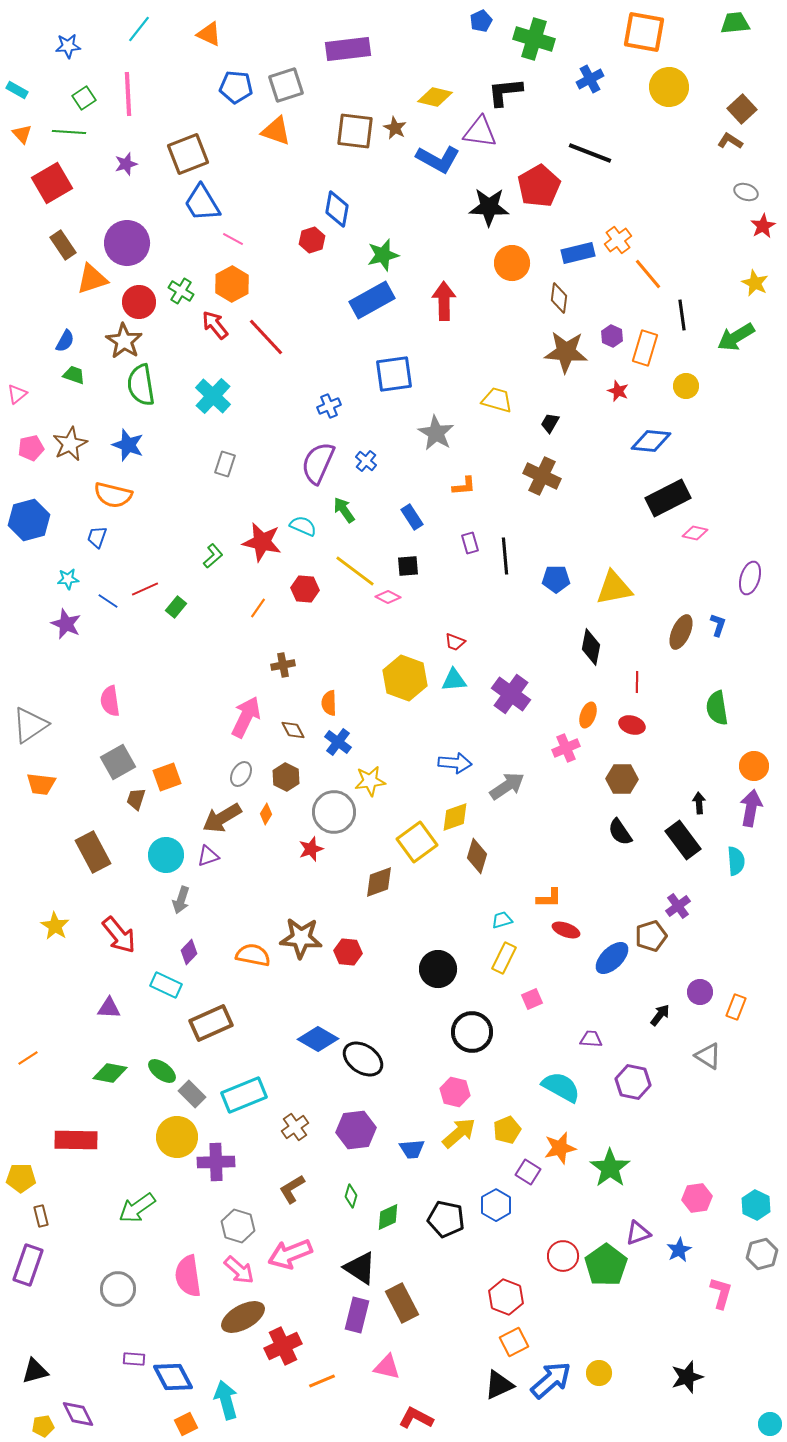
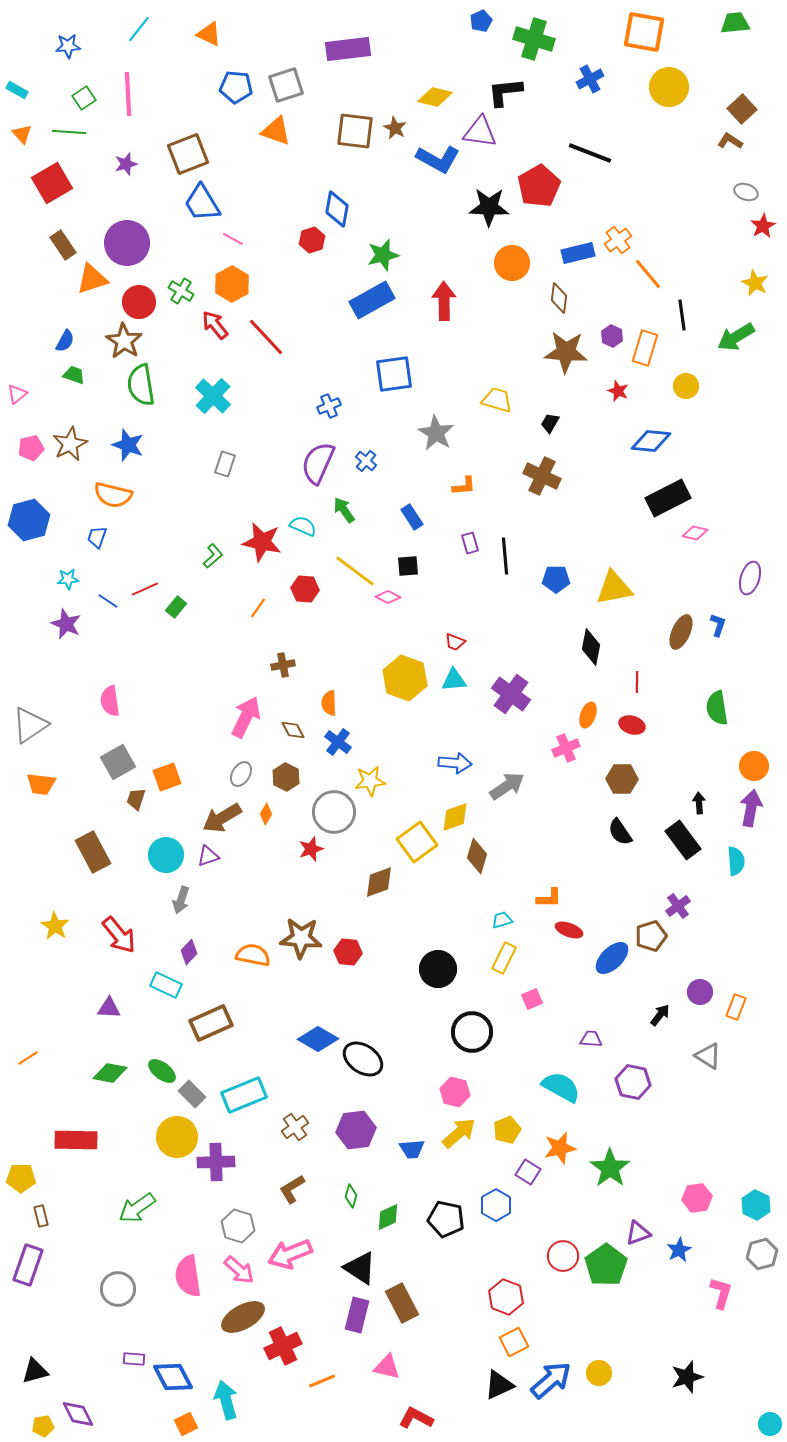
red ellipse at (566, 930): moved 3 px right
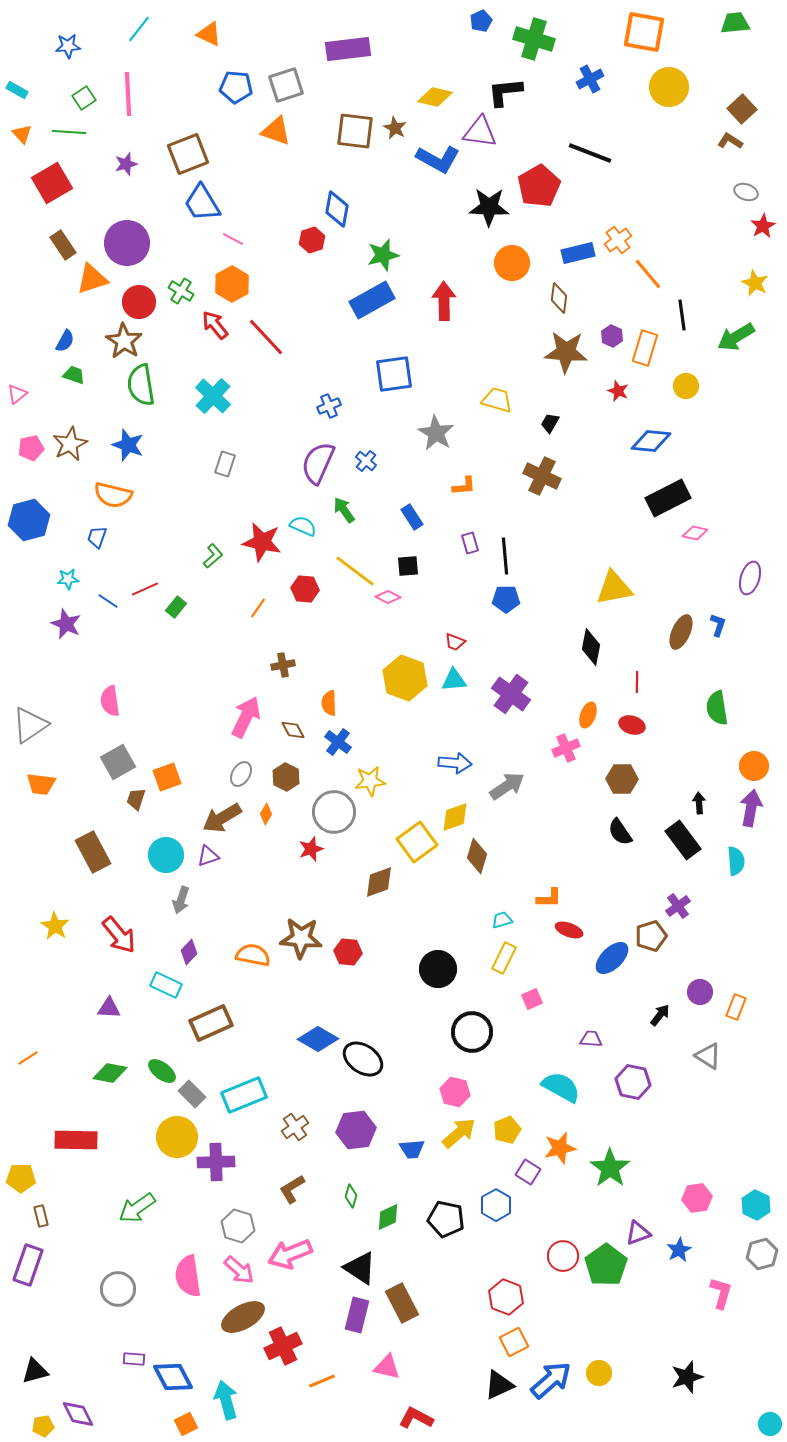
blue pentagon at (556, 579): moved 50 px left, 20 px down
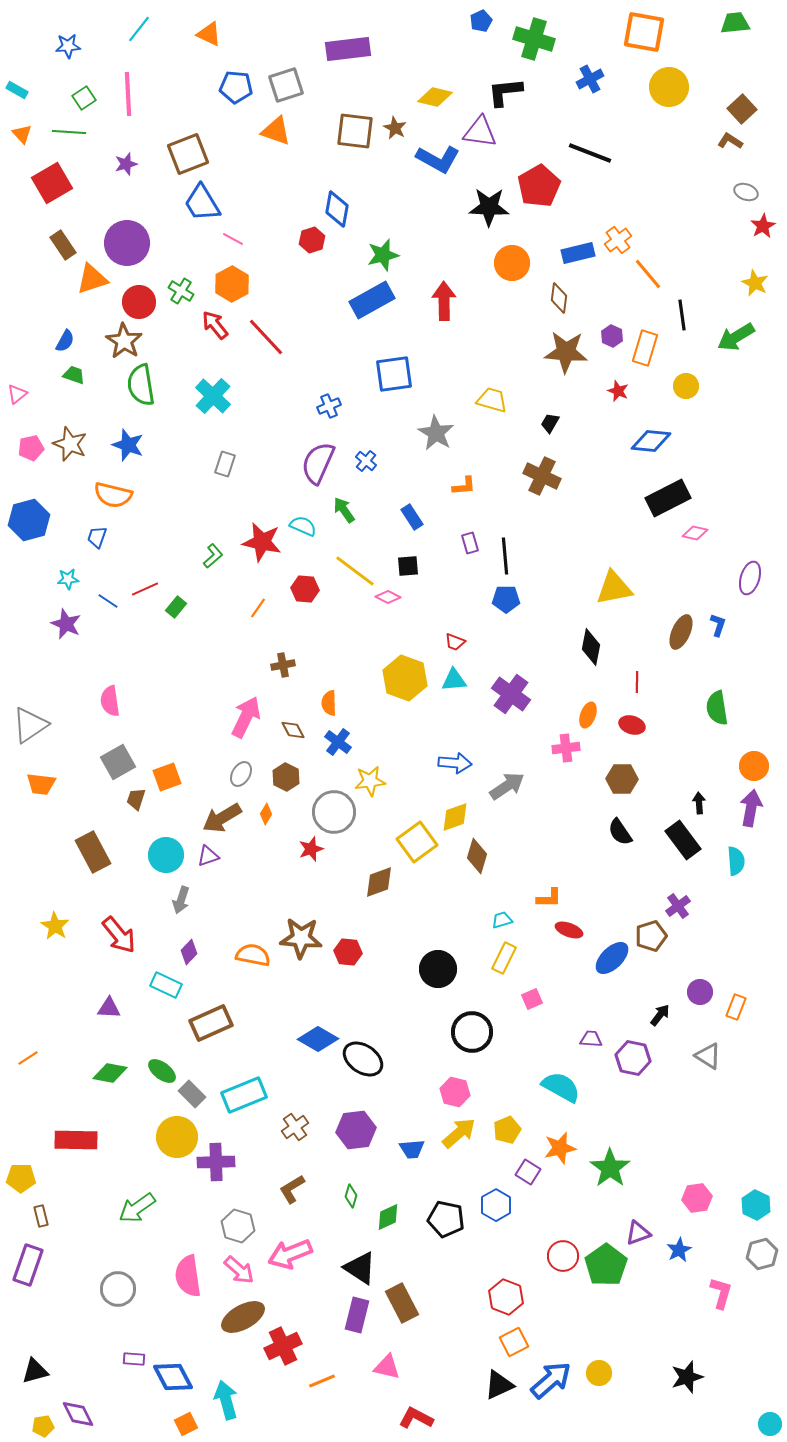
yellow trapezoid at (497, 400): moved 5 px left
brown star at (70, 444): rotated 24 degrees counterclockwise
pink cross at (566, 748): rotated 16 degrees clockwise
purple hexagon at (633, 1082): moved 24 px up
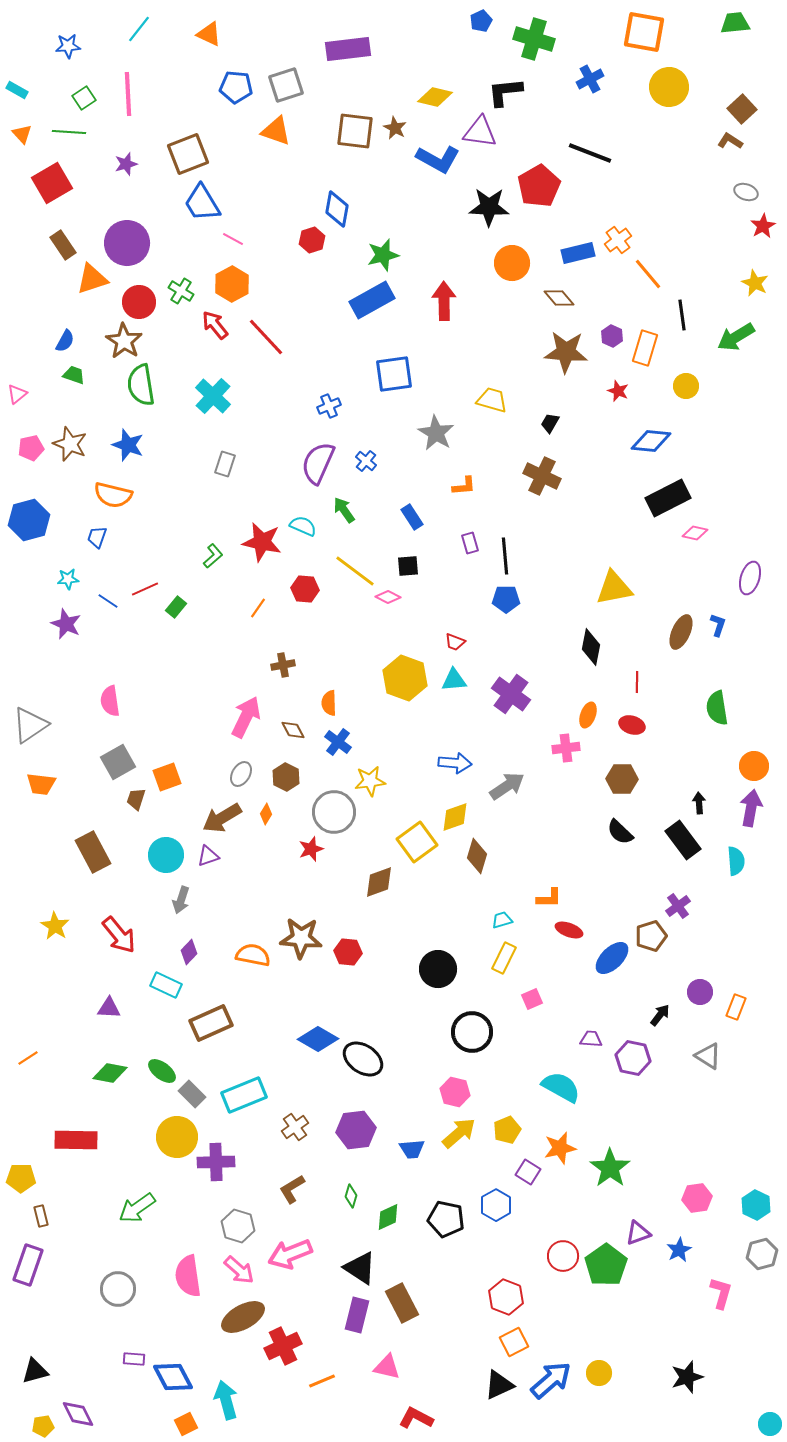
brown diamond at (559, 298): rotated 48 degrees counterclockwise
black semicircle at (620, 832): rotated 12 degrees counterclockwise
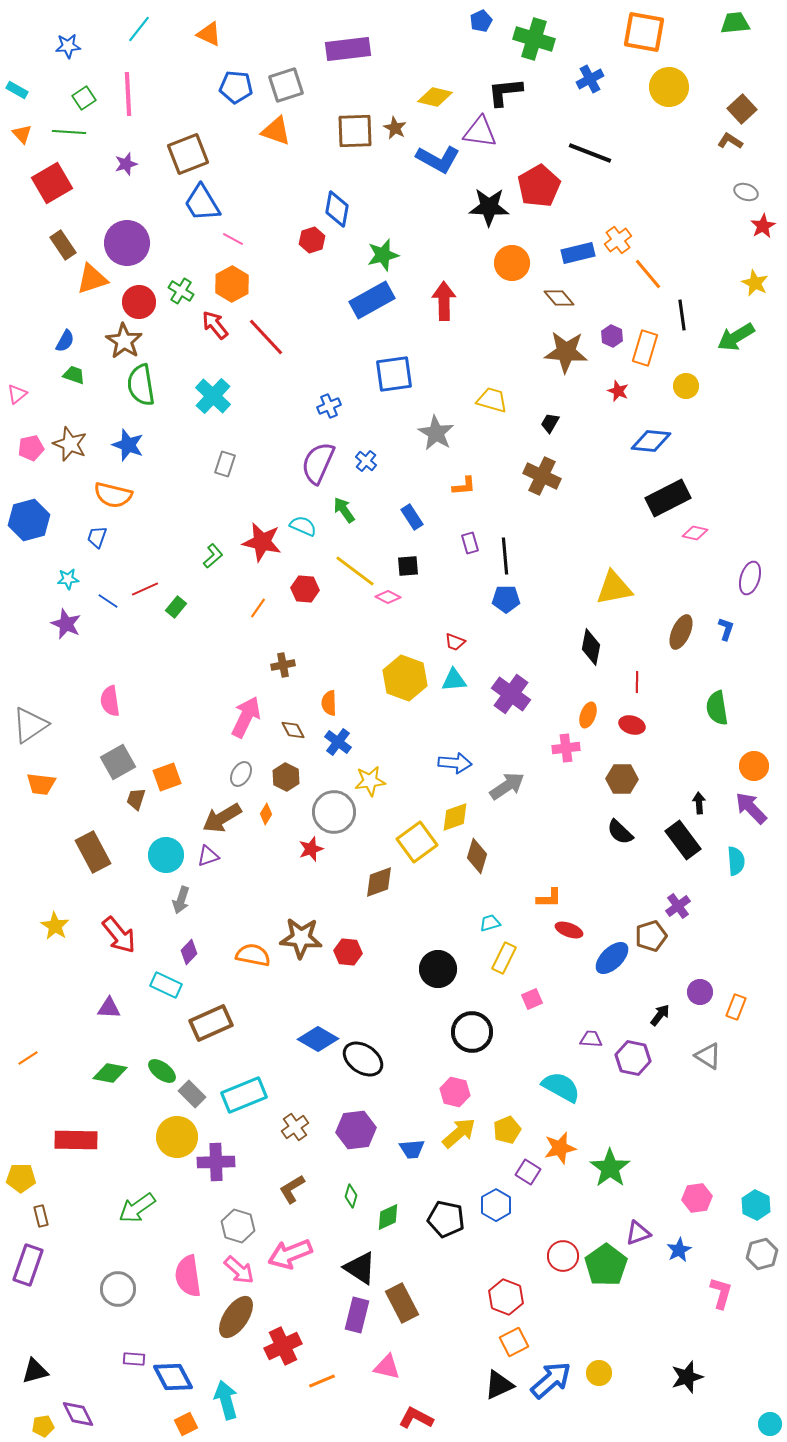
brown square at (355, 131): rotated 9 degrees counterclockwise
blue L-shape at (718, 625): moved 8 px right, 4 px down
purple arrow at (751, 808): rotated 54 degrees counterclockwise
cyan trapezoid at (502, 920): moved 12 px left, 3 px down
brown ellipse at (243, 1317): moved 7 px left; rotated 27 degrees counterclockwise
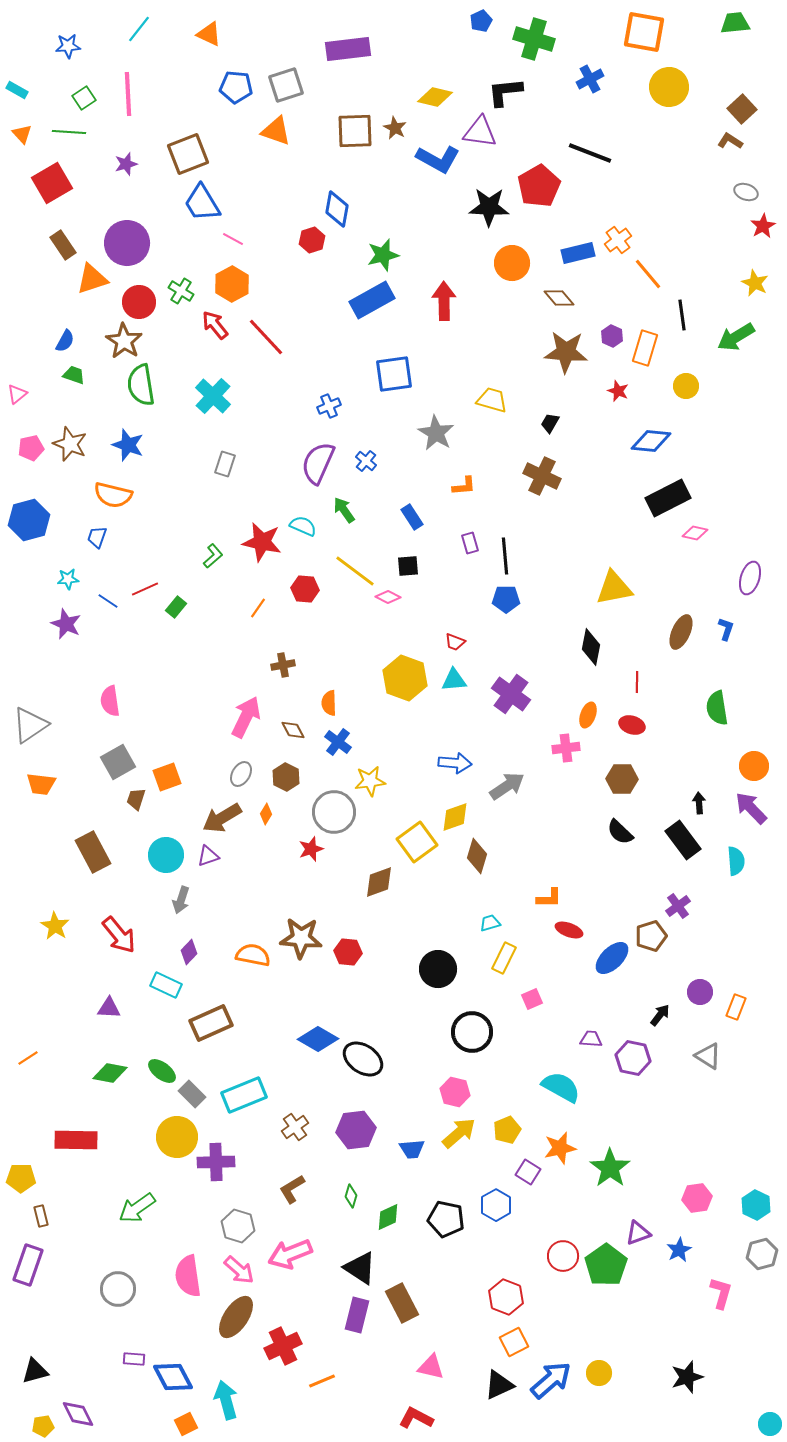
pink triangle at (387, 1367): moved 44 px right
